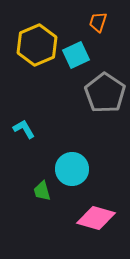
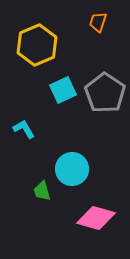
cyan square: moved 13 px left, 35 px down
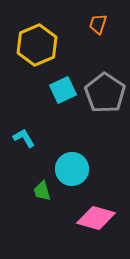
orange trapezoid: moved 2 px down
cyan L-shape: moved 9 px down
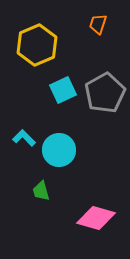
gray pentagon: rotated 9 degrees clockwise
cyan L-shape: rotated 15 degrees counterclockwise
cyan circle: moved 13 px left, 19 px up
green trapezoid: moved 1 px left
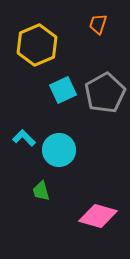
pink diamond: moved 2 px right, 2 px up
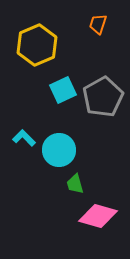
gray pentagon: moved 2 px left, 4 px down
green trapezoid: moved 34 px right, 7 px up
